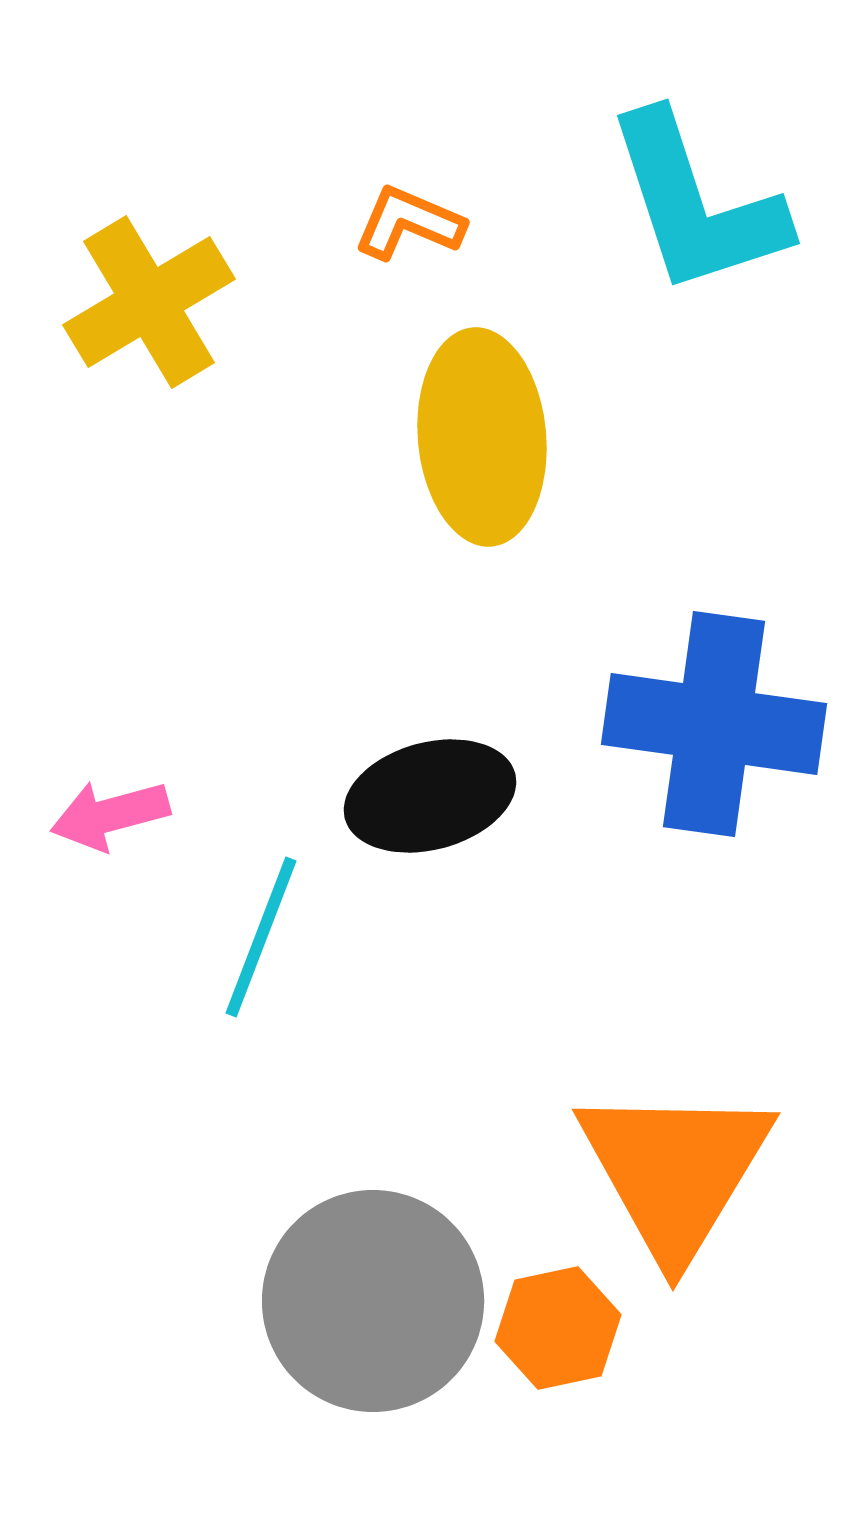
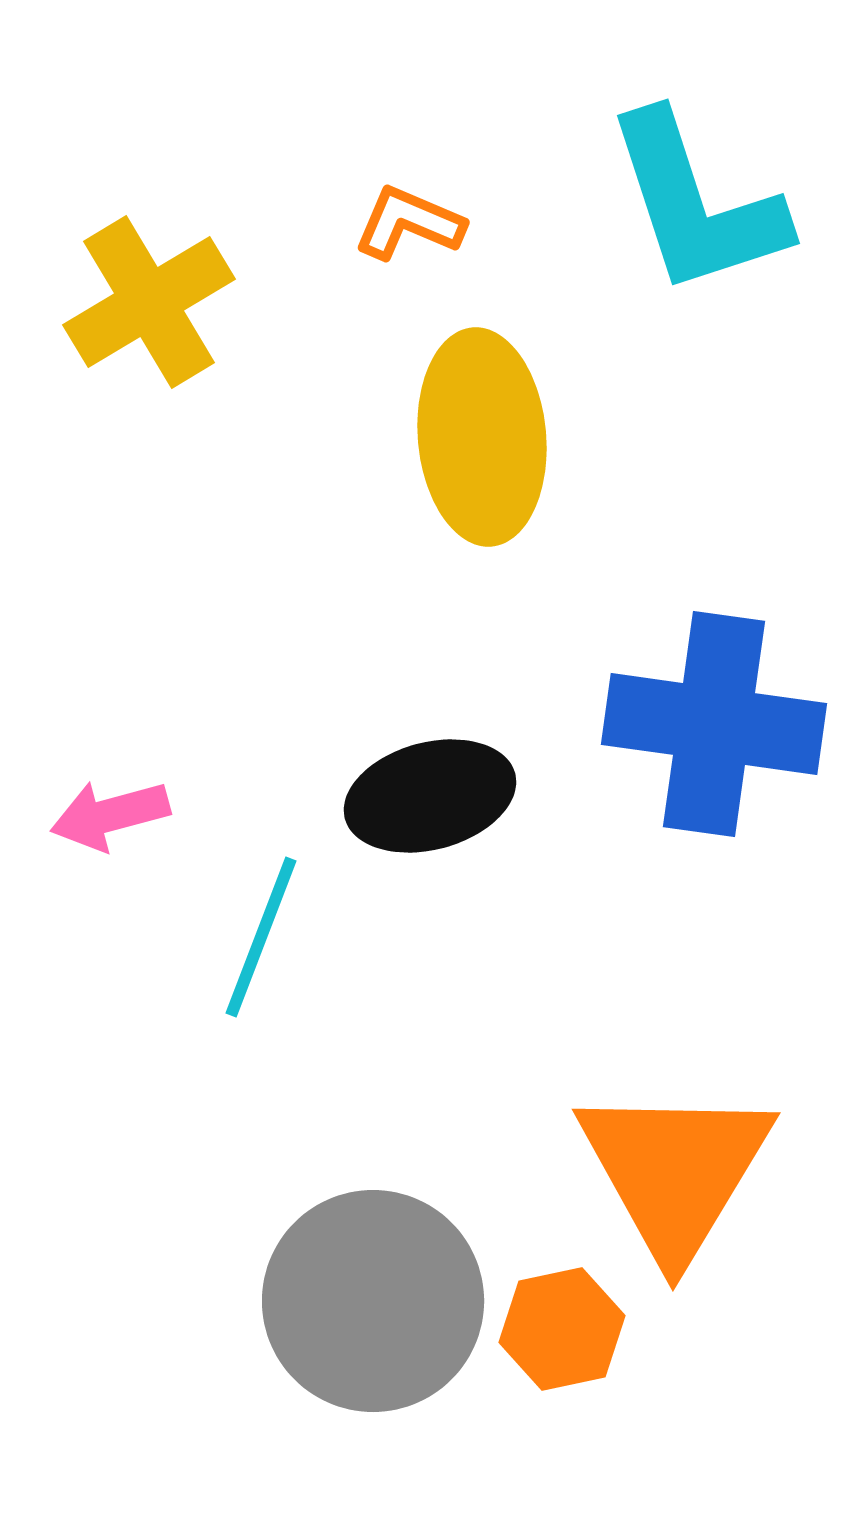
orange hexagon: moved 4 px right, 1 px down
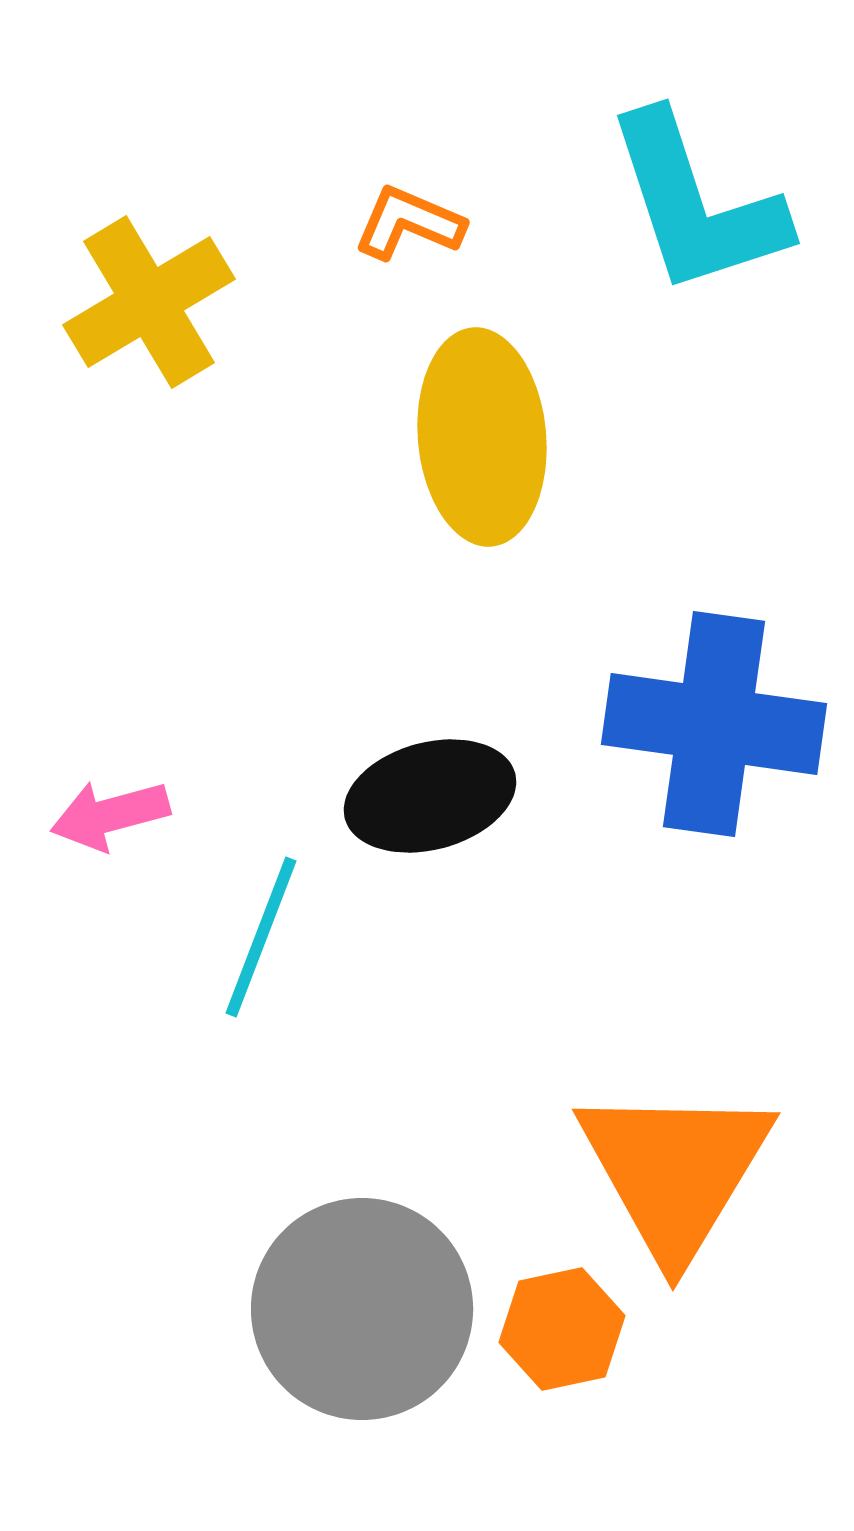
gray circle: moved 11 px left, 8 px down
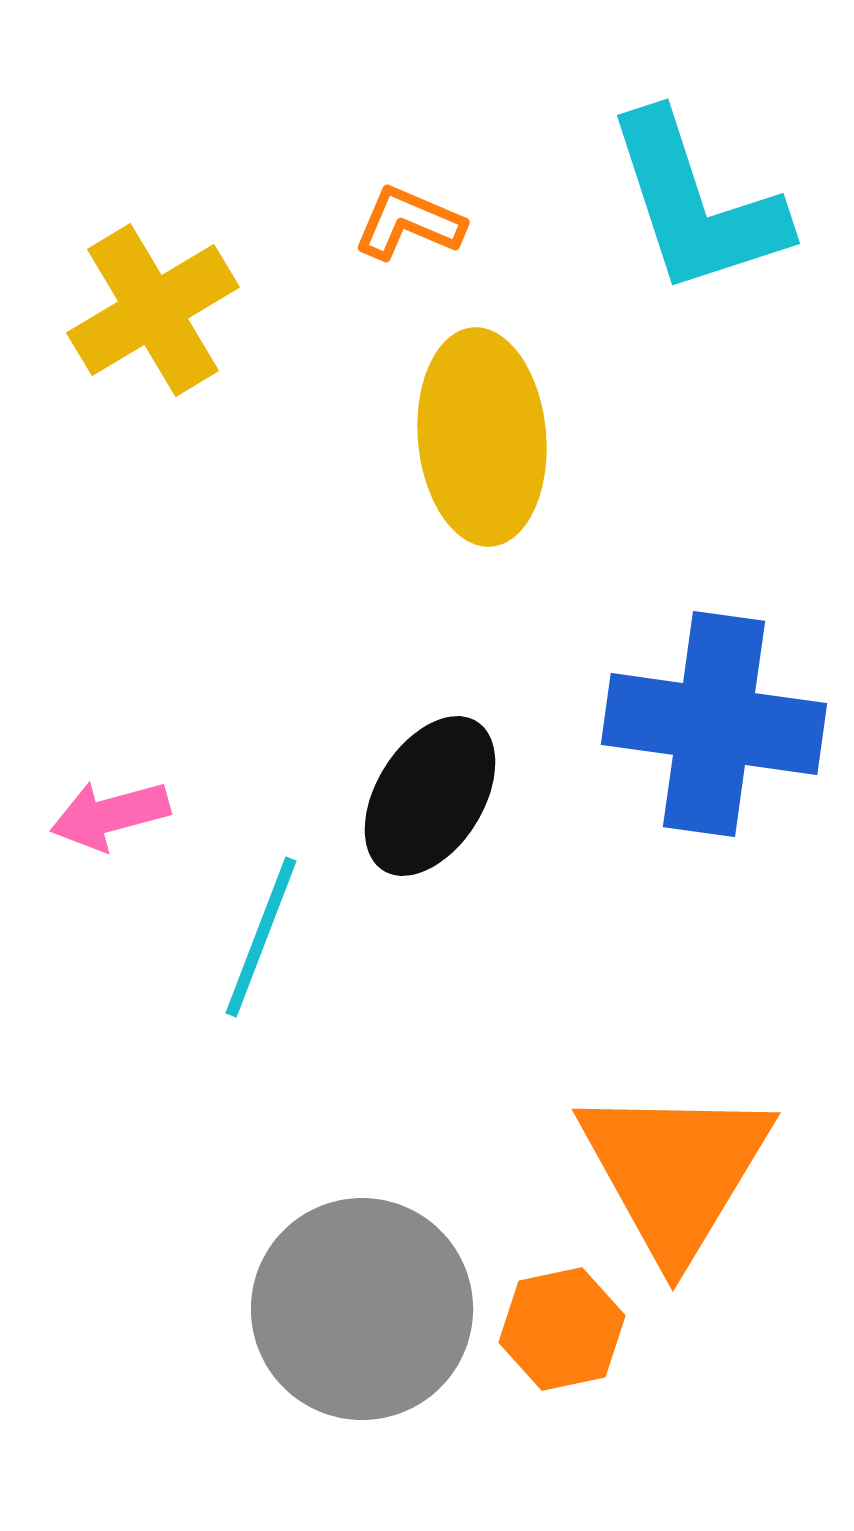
yellow cross: moved 4 px right, 8 px down
black ellipse: rotated 43 degrees counterclockwise
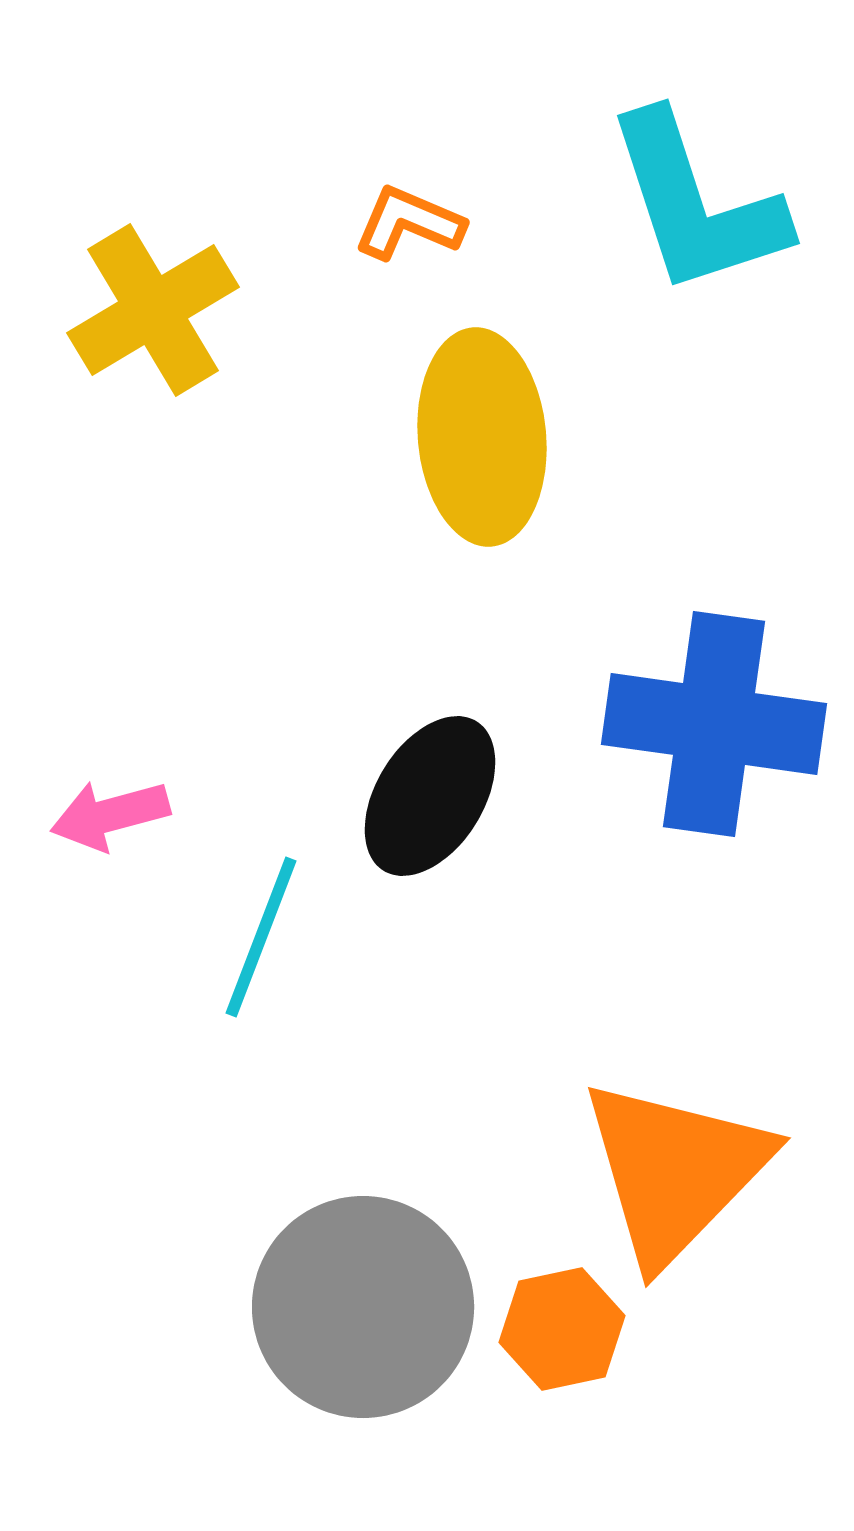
orange triangle: rotated 13 degrees clockwise
gray circle: moved 1 px right, 2 px up
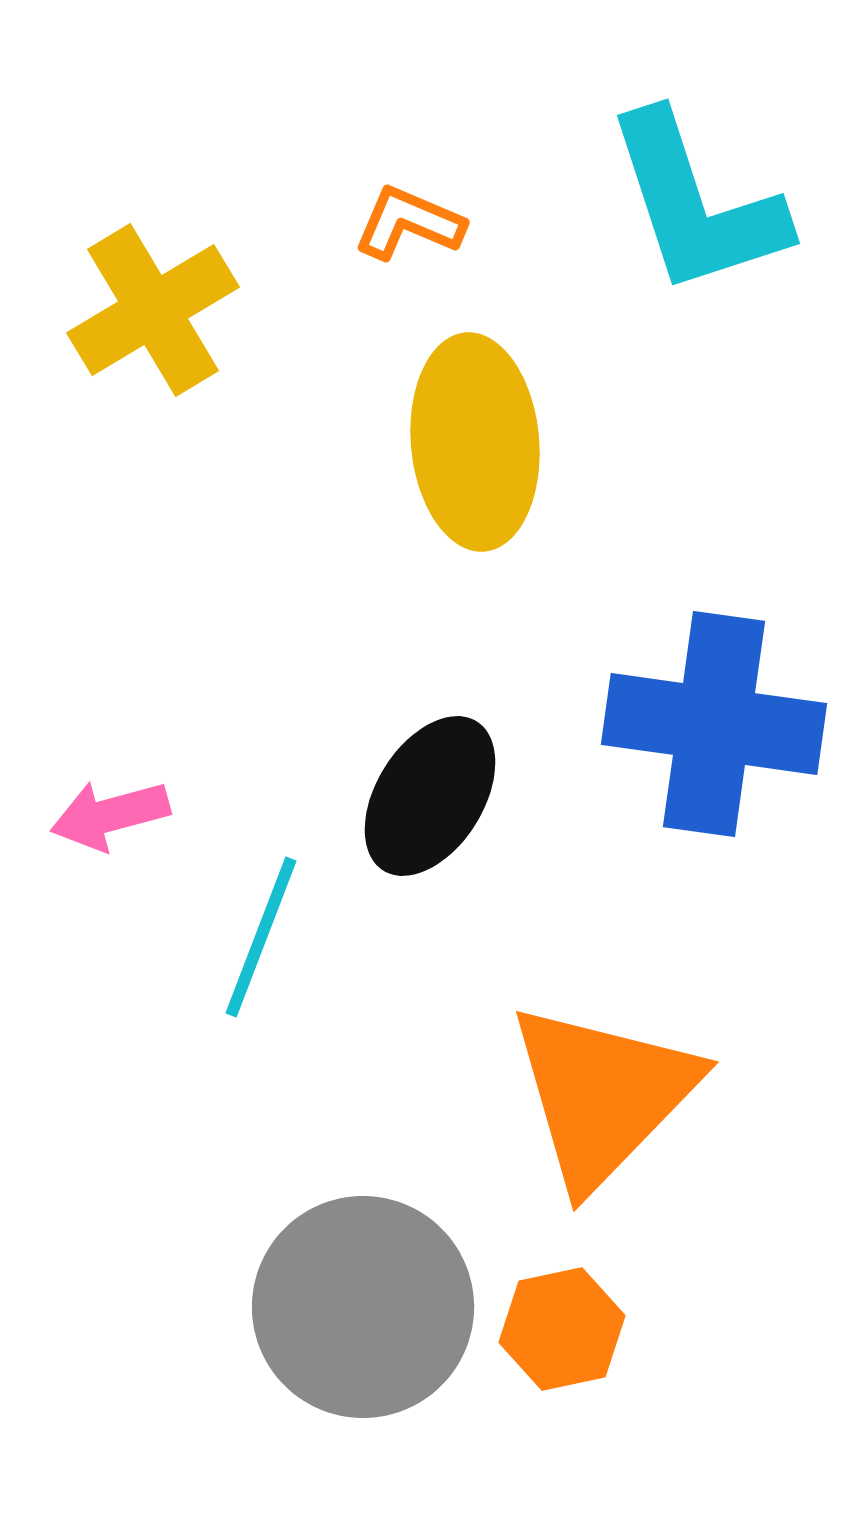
yellow ellipse: moved 7 px left, 5 px down
orange triangle: moved 72 px left, 76 px up
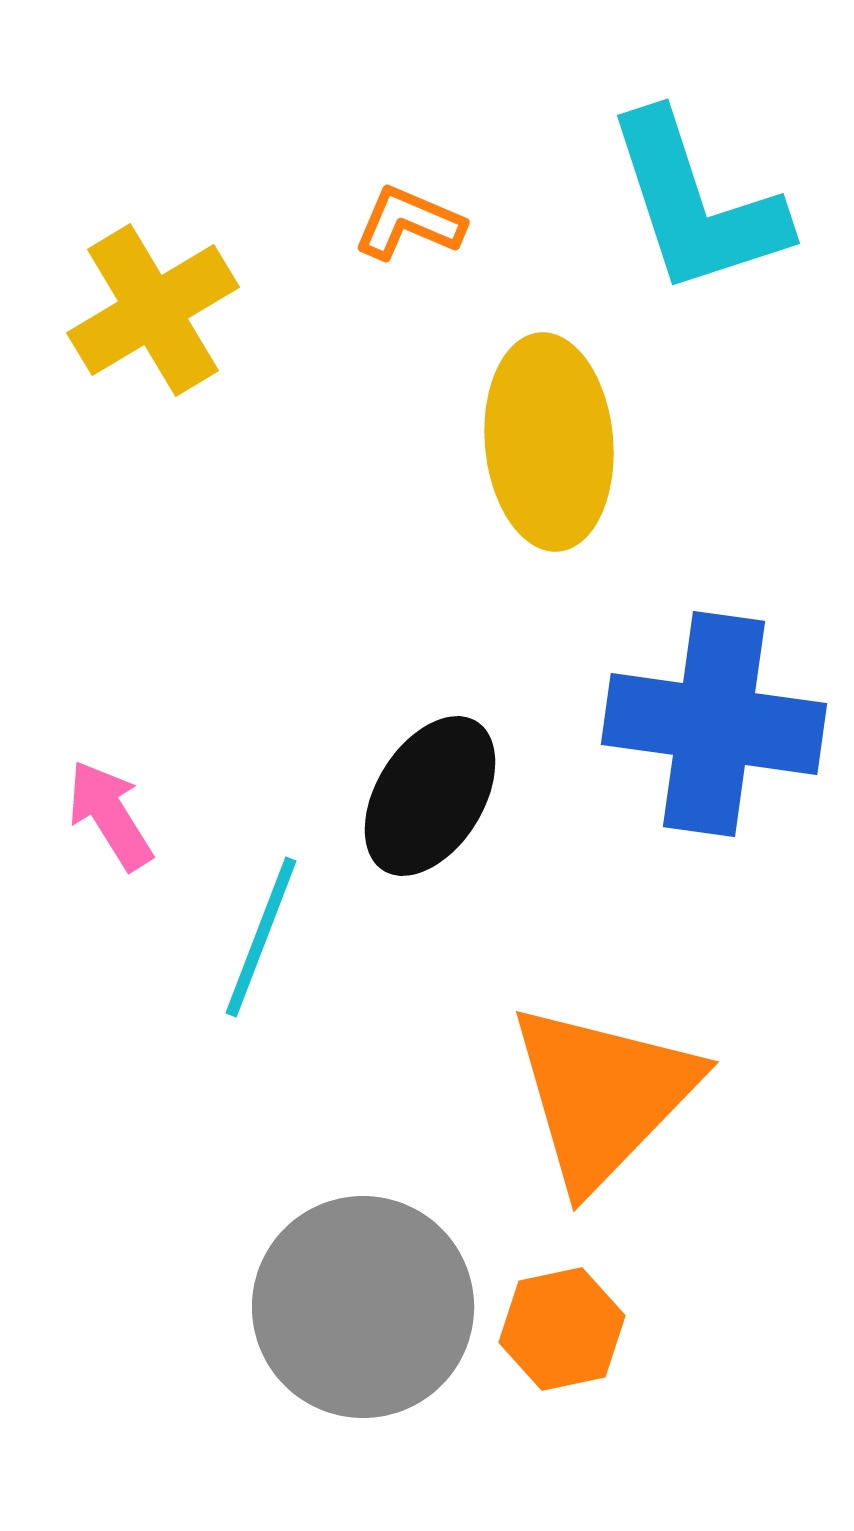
yellow ellipse: moved 74 px right
pink arrow: rotated 73 degrees clockwise
